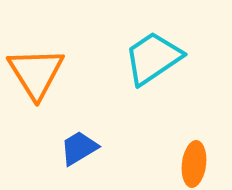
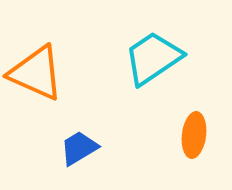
orange triangle: rotated 34 degrees counterclockwise
orange ellipse: moved 29 px up
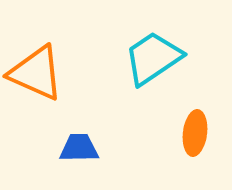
orange ellipse: moved 1 px right, 2 px up
blue trapezoid: rotated 30 degrees clockwise
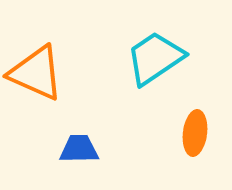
cyan trapezoid: moved 2 px right
blue trapezoid: moved 1 px down
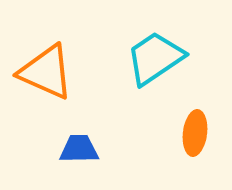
orange triangle: moved 10 px right, 1 px up
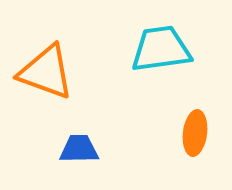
cyan trapezoid: moved 6 px right, 9 px up; rotated 26 degrees clockwise
orange triangle: rotated 4 degrees counterclockwise
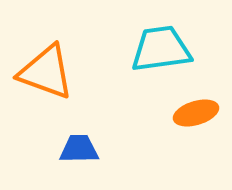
orange ellipse: moved 1 px right, 20 px up; rotated 66 degrees clockwise
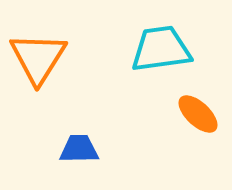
orange triangle: moved 8 px left, 14 px up; rotated 42 degrees clockwise
orange ellipse: moved 2 px right, 1 px down; rotated 60 degrees clockwise
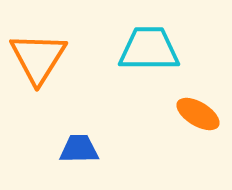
cyan trapezoid: moved 12 px left; rotated 8 degrees clockwise
orange ellipse: rotated 12 degrees counterclockwise
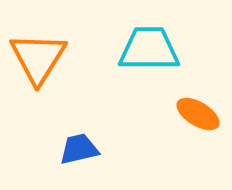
blue trapezoid: rotated 12 degrees counterclockwise
